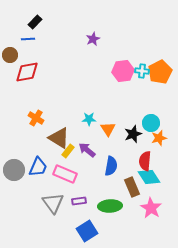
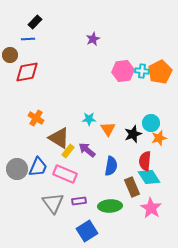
gray circle: moved 3 px right, 1 px up
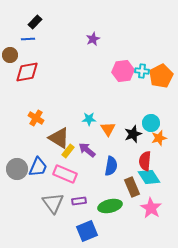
orange pentagon: moved 1 px right, 4 px down
green ellipse: rotated 10 degrees counterclockwise
blue square: rotated 10 degrees clockwise
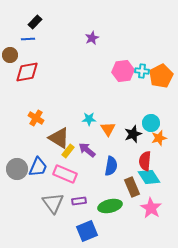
purple star: moved 1 px left, 1 px up
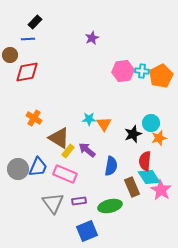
orange cross: moved 2 px left
orange triangle: moved 4 px left, 5 px up
gray circle: moved 1 px right
pink star: moved 10 px right, 18 px up
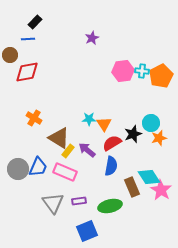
red semicircle: moved 33 px left, 18 px up; rotated 54 degrees clockwise
pink rectangle: moved 2 px up
